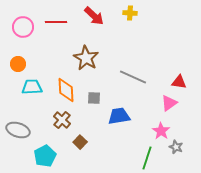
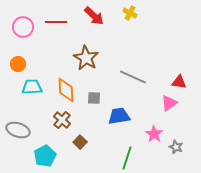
yellow cross: rotated 24 degrees clockwise
pink star: moved 7 px left, 3 px down
green line: moved 20 px left
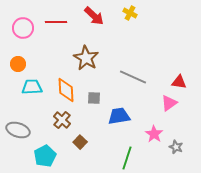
pink circle: moved 1 px down
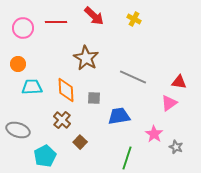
yellow cross: moved 4 px right, 6 px down
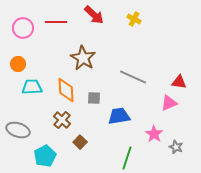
red arrow: moved 1 px up
brown star: moved 3 px left
pink triangle: rotated 12 degrees clockwise
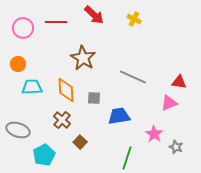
cyan pentagon: moved 1 px left, 1 px up
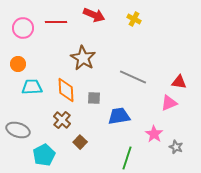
red arrow: rotated 20 degrees counterclockwise
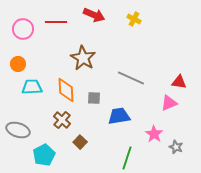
pink circle: moved 1 px down
gray line: moved 2 px left, 1 px down
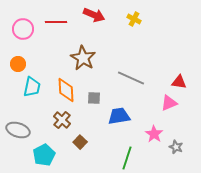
cyan trapezoid: rotated 105 degrees clockwise
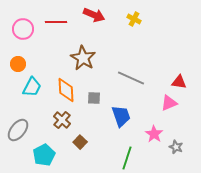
cyan trapezoid: rotated 15 degrees clockwise
blue trapezoid: moved 2 px right; rotated 80 degrees clockwise
gray ellipse: rotated 70 degrees counterclockwise
